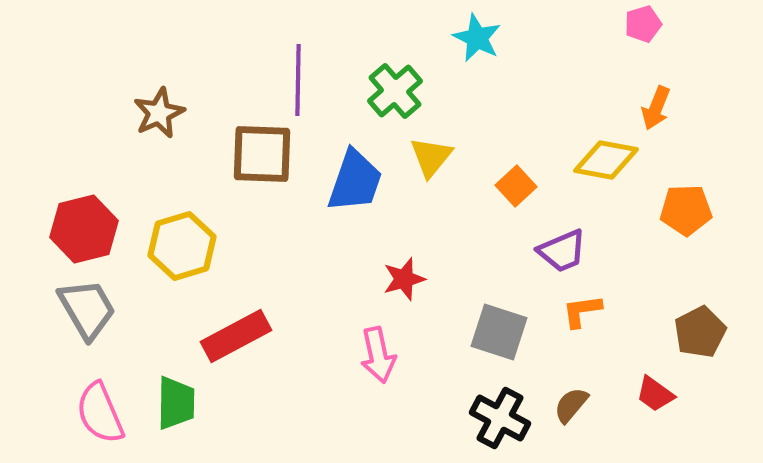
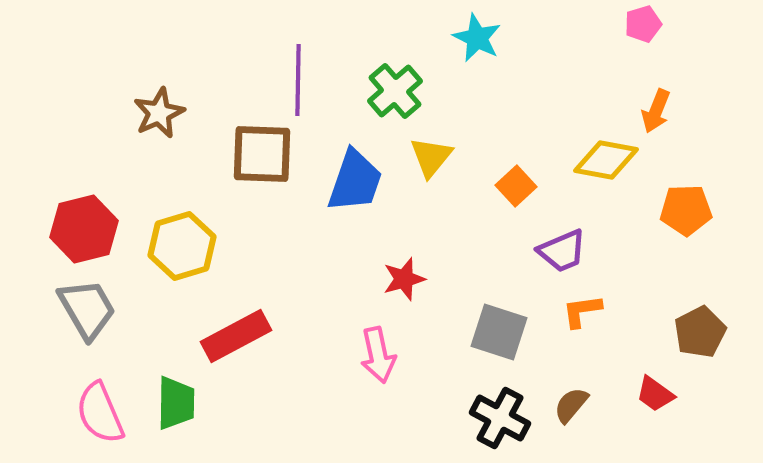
orange arrow: moved 3 px down
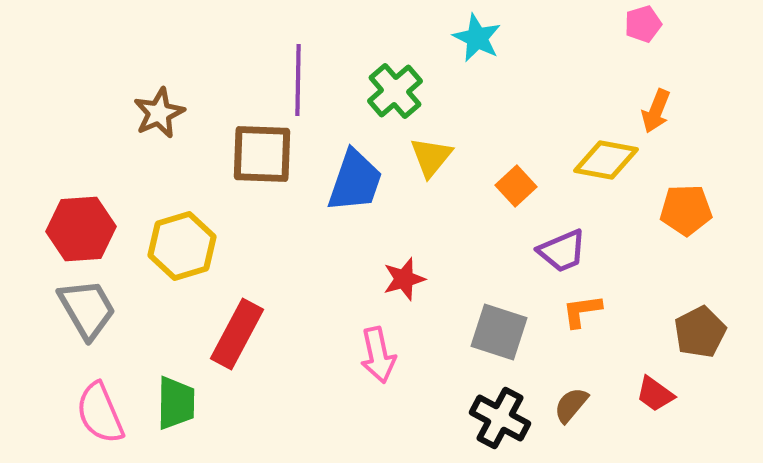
red hexagon: moved 3 px left; rotated 10 degrees clockwise
red rectangle: moved 1 px right, 2 px up; rotated 34 degrees counterclockwise
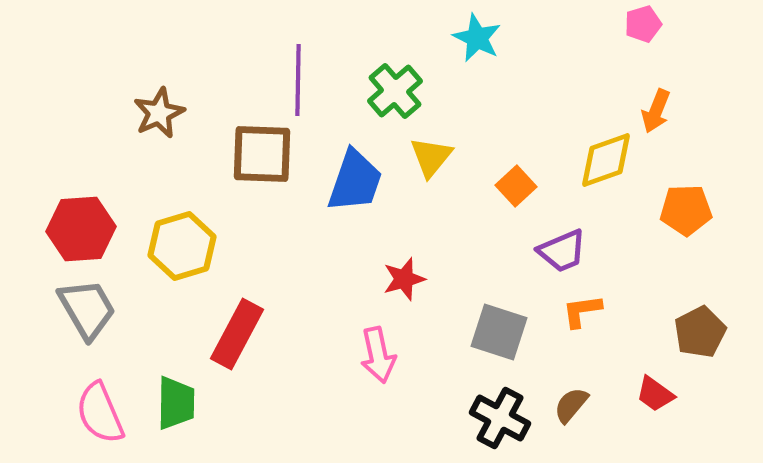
yellow diamond: rotated 30 degrees counterclockwise
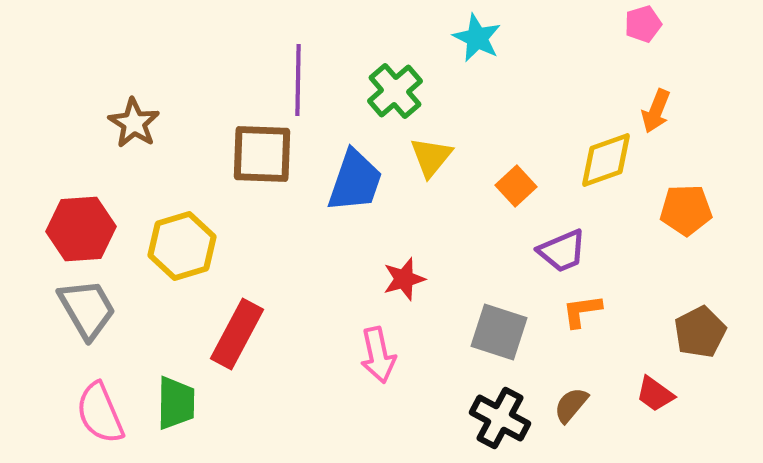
brown star: moved 25 px left, 10 px down; rotated 15 degrees counterclockwise
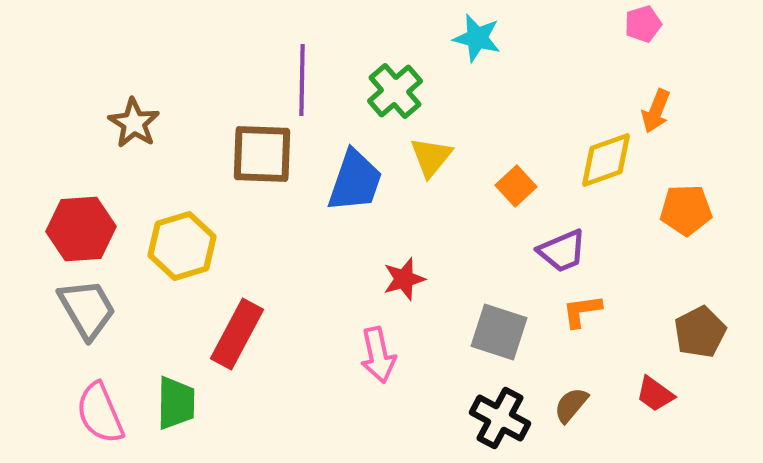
cyan star: rotated 12 degrees counterclockwise
purple line: moved 4 px right
